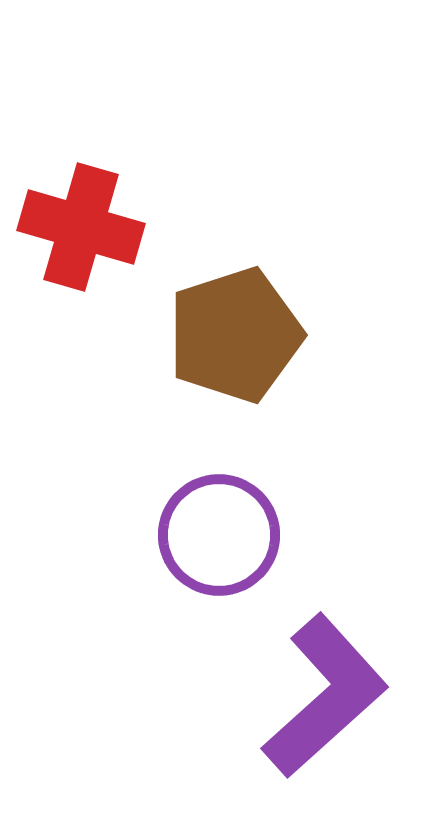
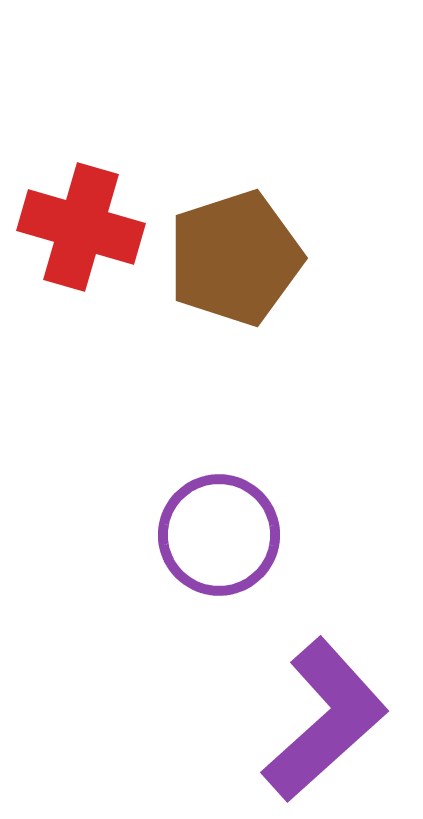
brown pentagon: moved 77 px up
purple L-shape: moved 24 px down
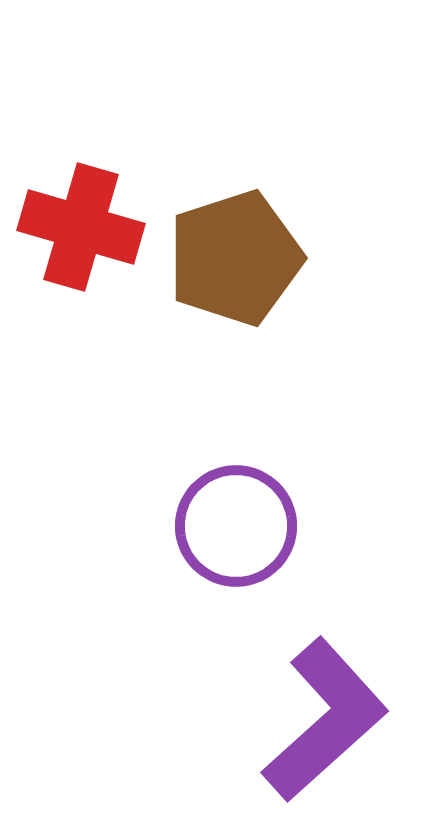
purple circle: moved 17 px right, 9 px up
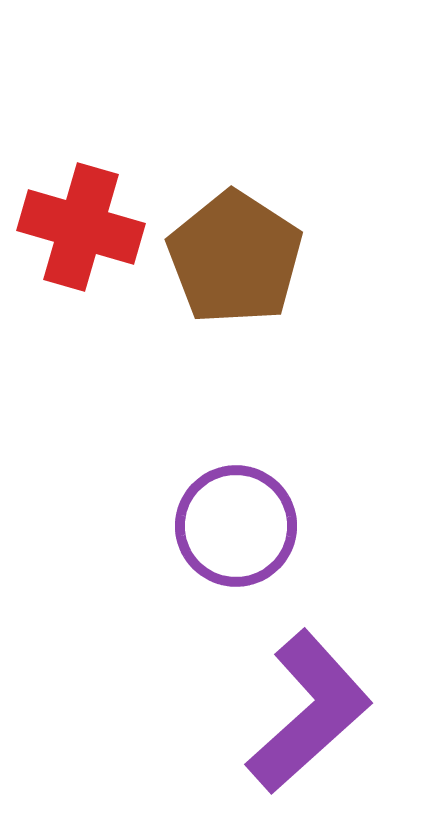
brown pentagon: rotated 21 degrees counterclockwise
purple L-shape: moved 16 px left, 8 px up
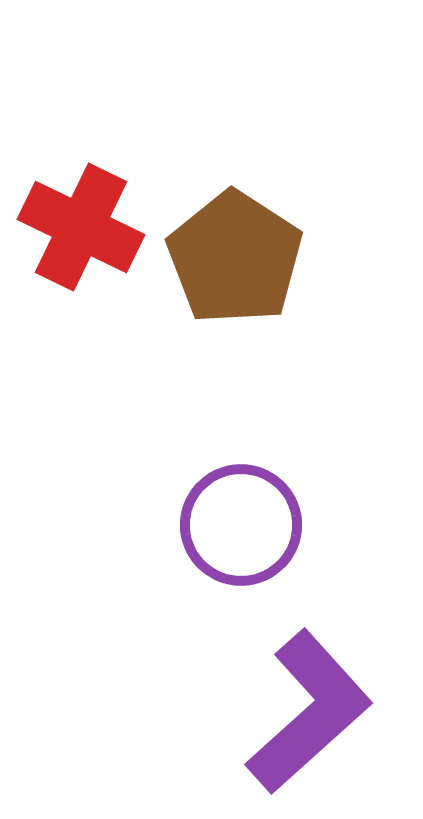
red cross: rotated 10 degrees clockwise
purple circle: moved 5 px right, 1 px up
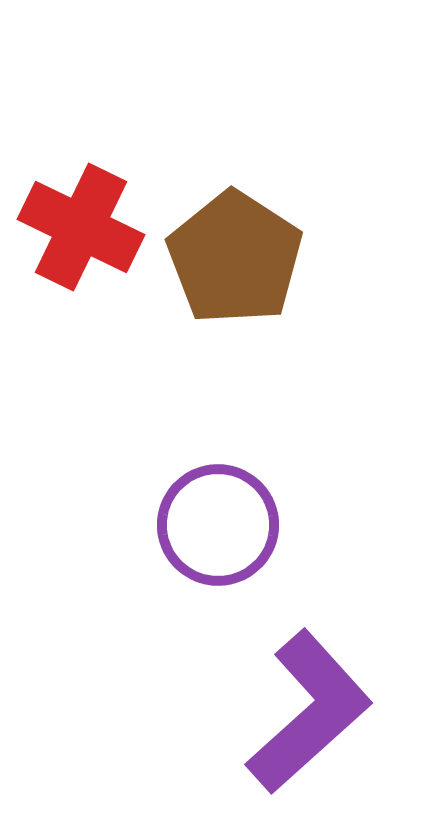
purple circle: moved 23 px left
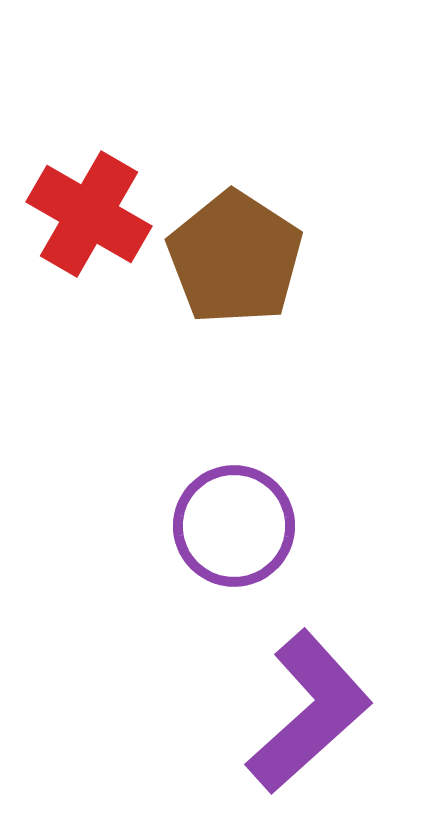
red cross: moved 8 px right, 13 px up; rotated 4 degrees clockwise
purple circle: moved 16 px right, 1 px down
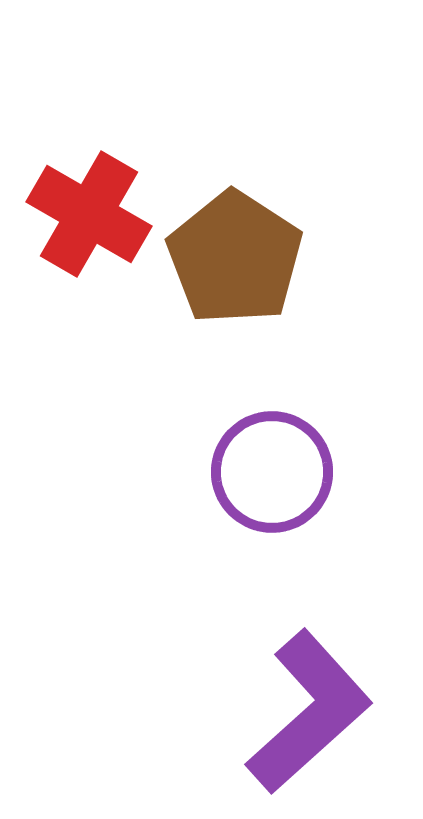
purple circle: moved 38 px right, 54 px up
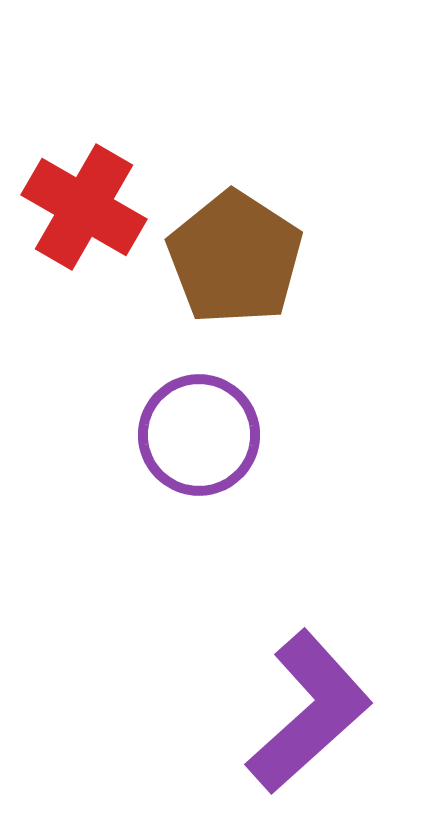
red cross: moved 5 px left, 7 px up
purple circle: moved 73 px left, 37 px up
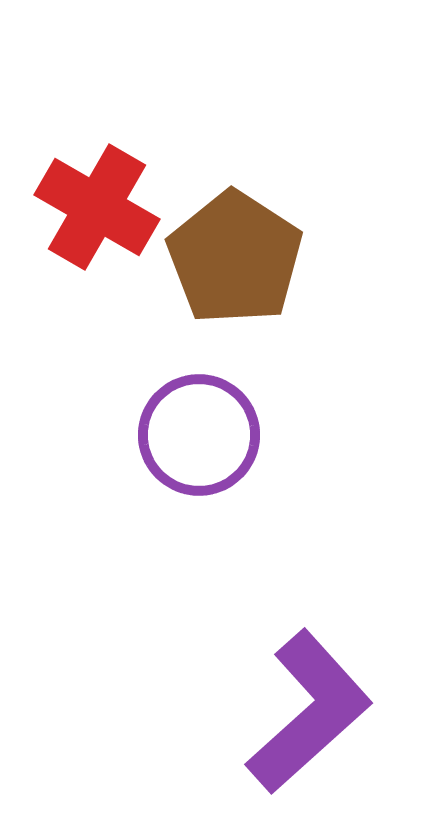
red cross: moved 13 px right
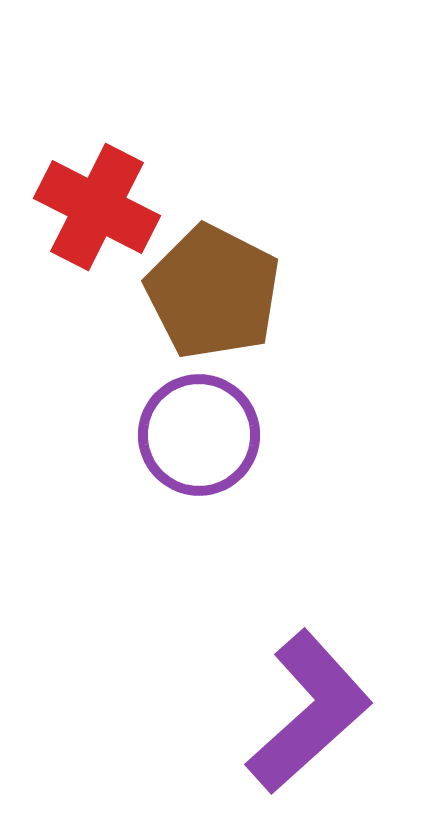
red cross: rotated 3 degrees counterclockwise
brown pentagon: moved 22 px left, 34 px down; rotated 6 degrees counterclockwise
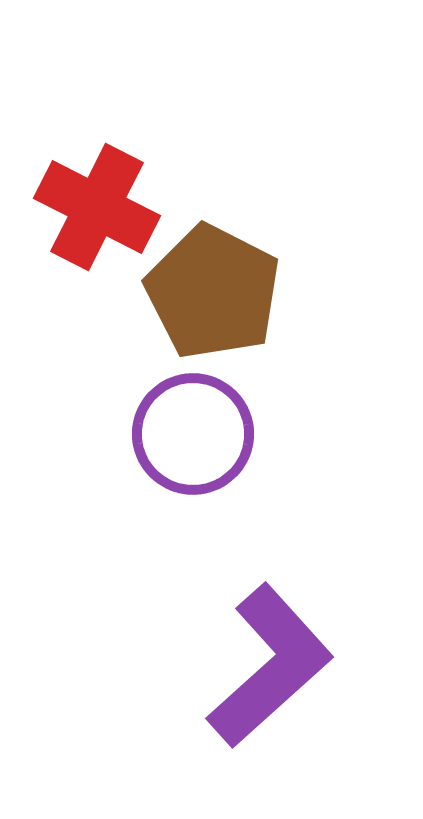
purple circle: moved 6 px left, 1 px up
purple L-shape: moved 39 px left, 46 px up
